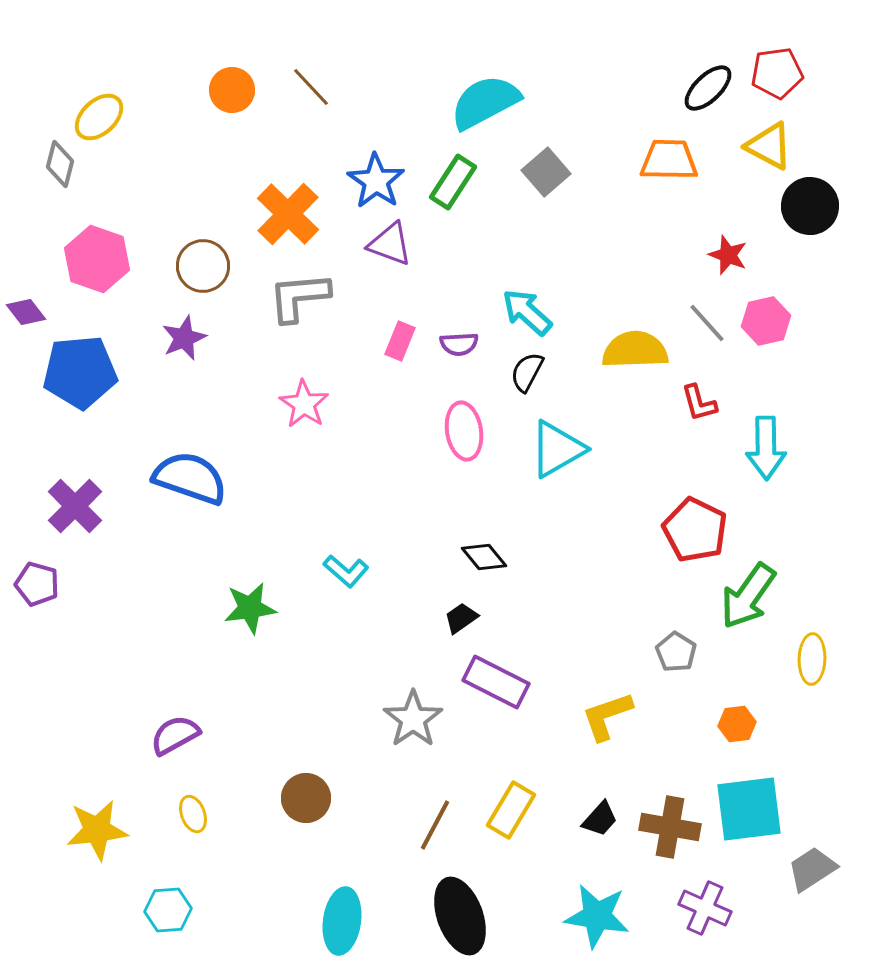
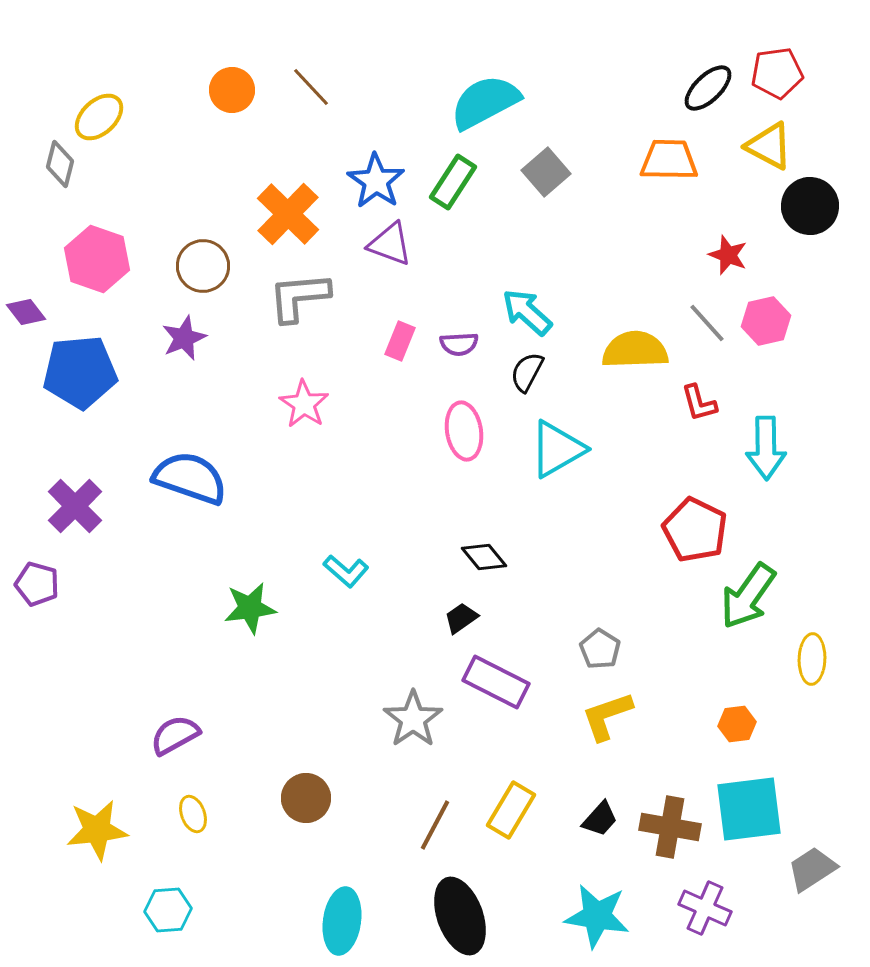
gray pentagon at (676, 652): moved 76 px left, 3 px up
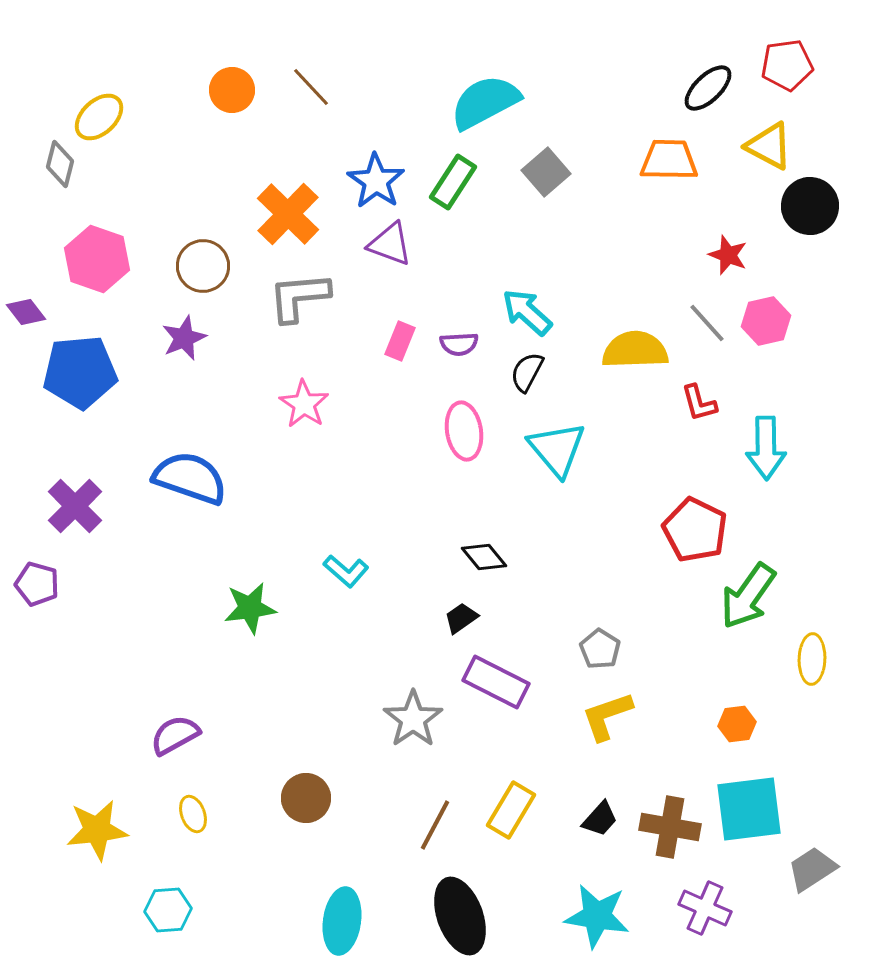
red pentagon at (777, 73): moved 10 px right, 8 px up
cyan triangle at (557, 449): rotated 40 degrees counterclockwise
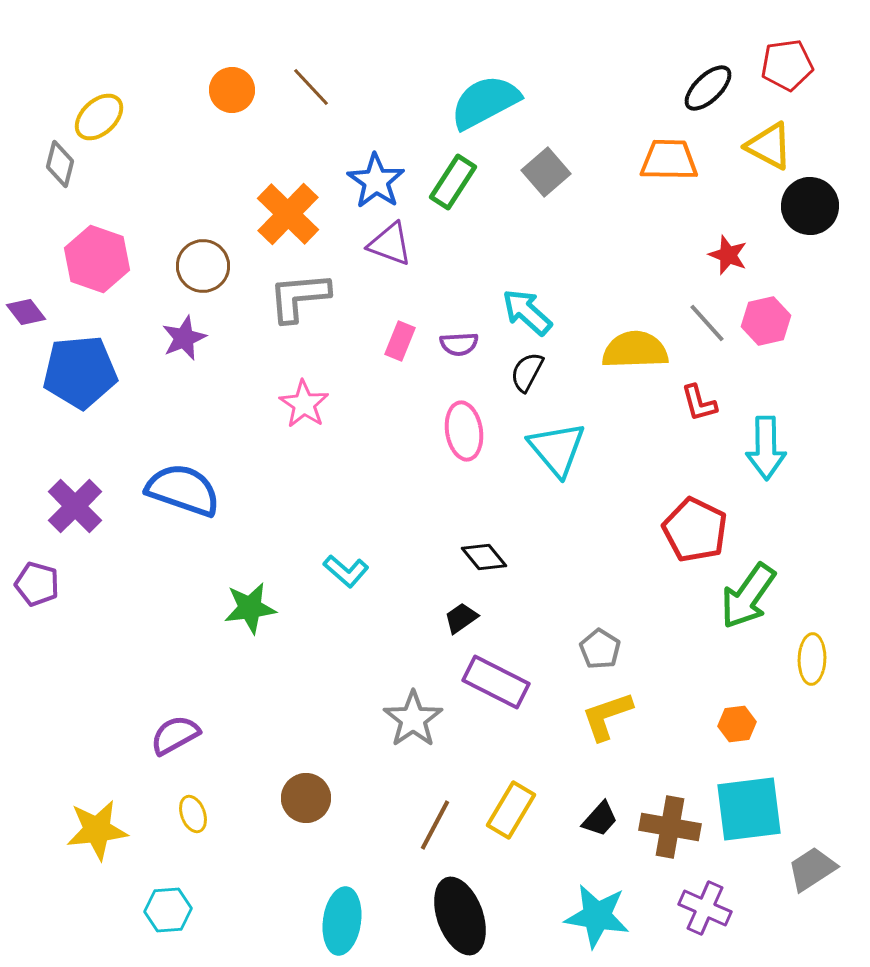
blue semicircle at (190, 478): moved 7 px left, 12 px down
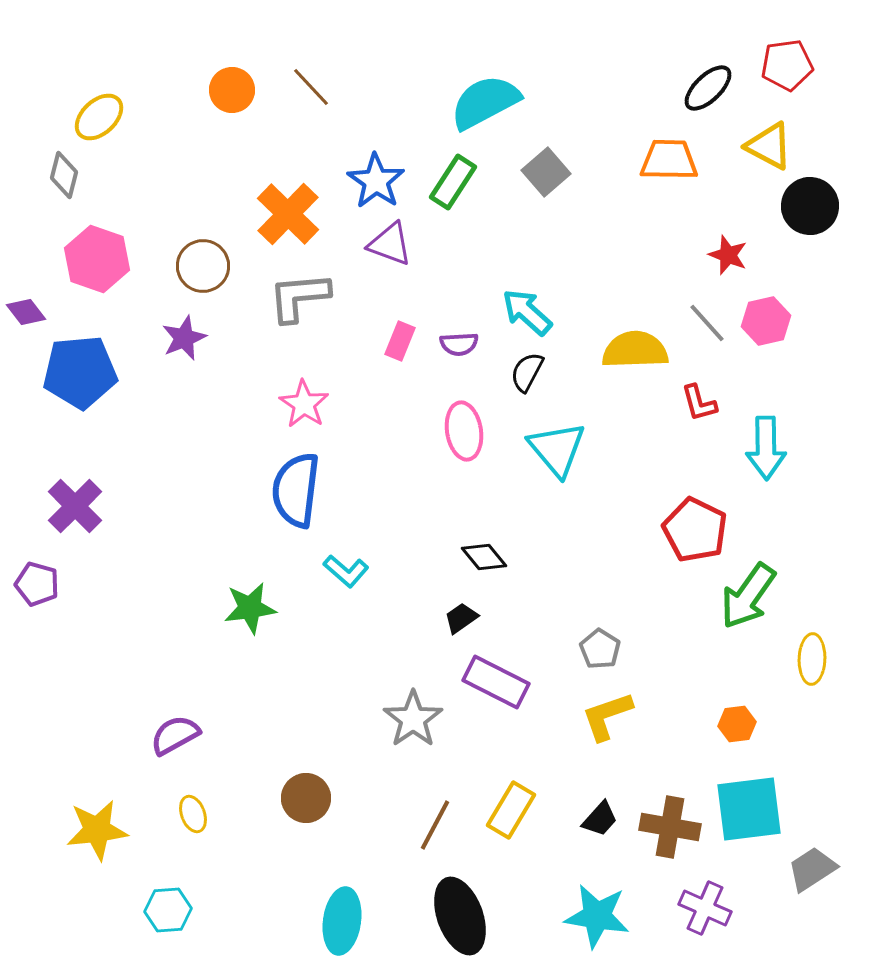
gray diamond at (60, 164): moved 4 px right, 11 px down
blue semicircle at (183, 490): moved 113 px right; rotated 102 degrees counterclockwise
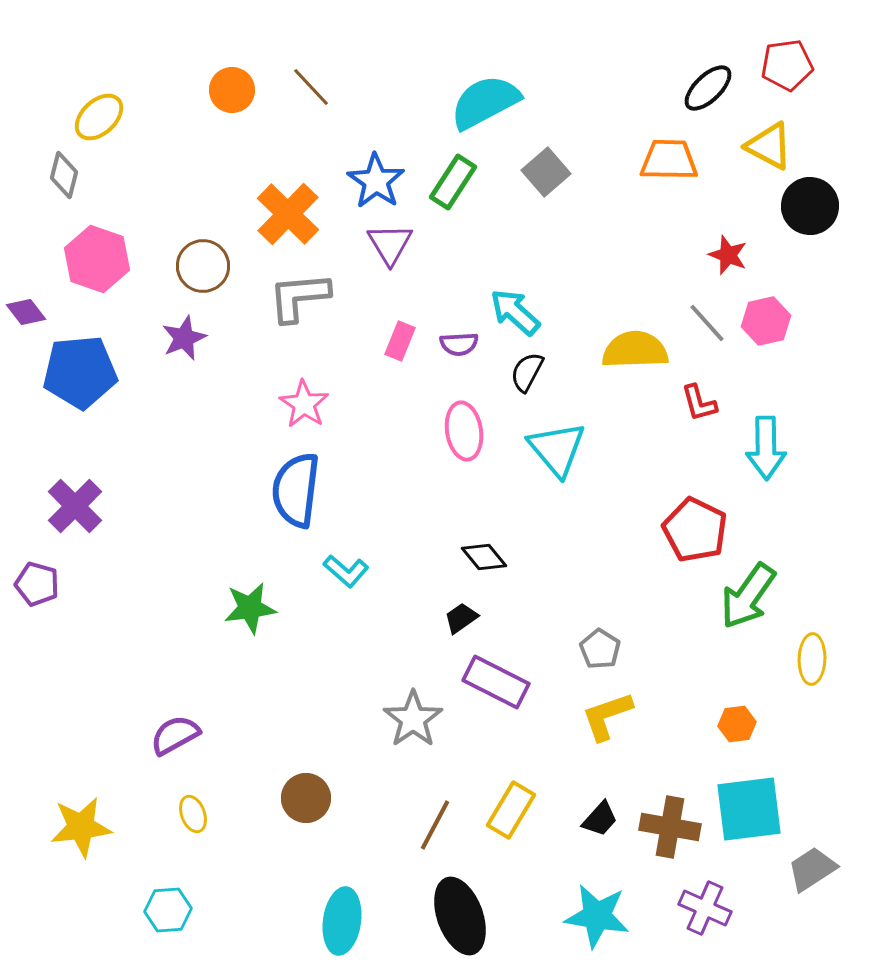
purple triangle at (390, 244): rotated 39 degrees clockwise
cyan arrow at (527, 312): moved 12 px left
yellow star at (97, 830): moved 16 px left, 3 px up
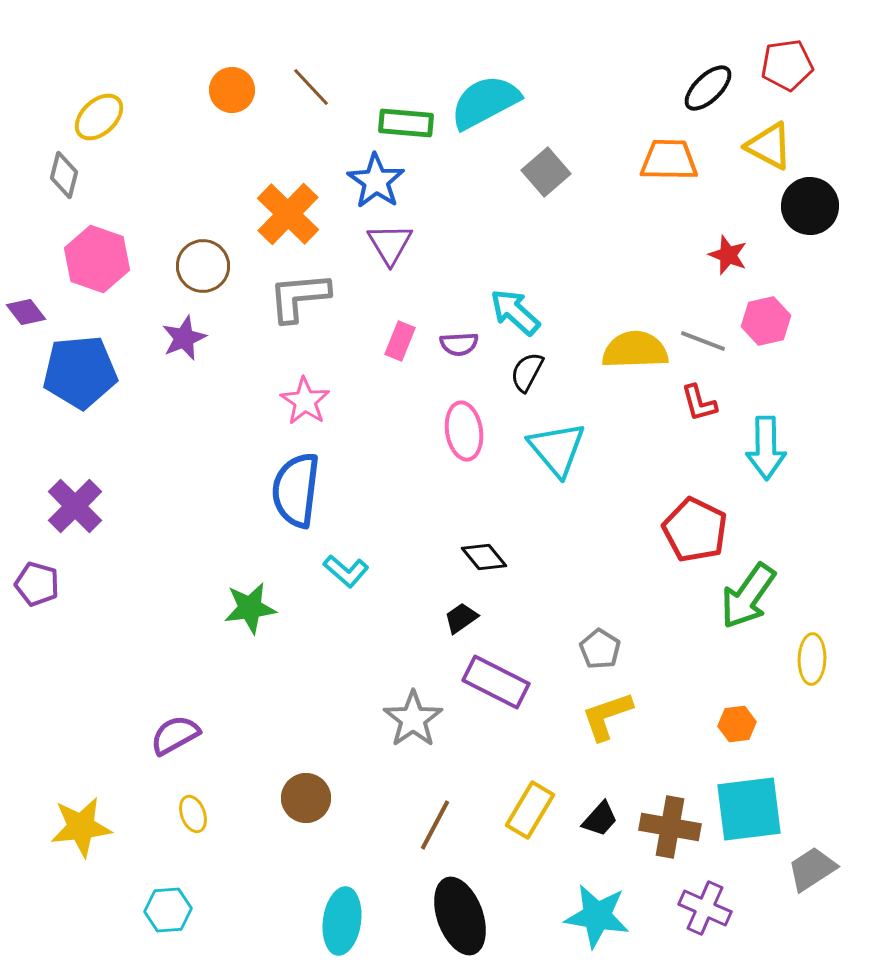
green rectangle at (453, 182): moved 47 px left, 59 px up; rotated 62 degrees clockwise
gray line at (707, 323): moved 4 px left, 18 px down; rotated 27 degrees counterclockwise
pink star at (304, 404): moved 1 px right, 3 px up
yellow rectangle at (511, 810): moved 19 px right
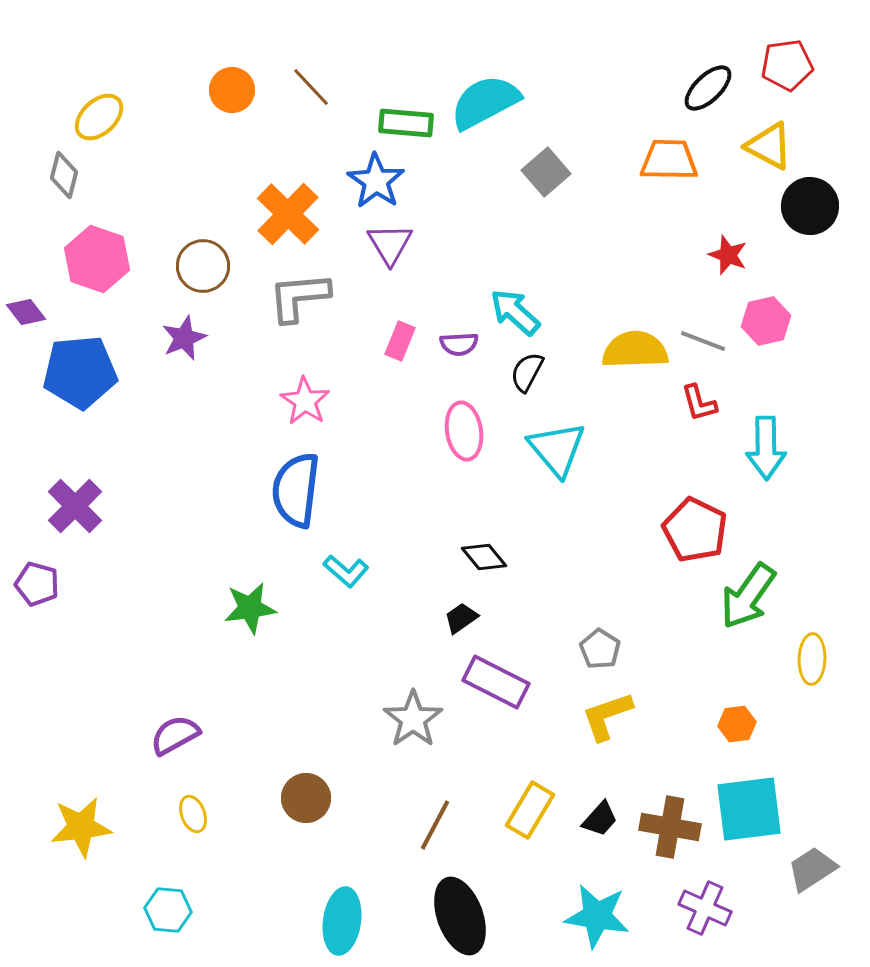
cyan hexagon at (168, 910): rotated 9 degrees clockwise
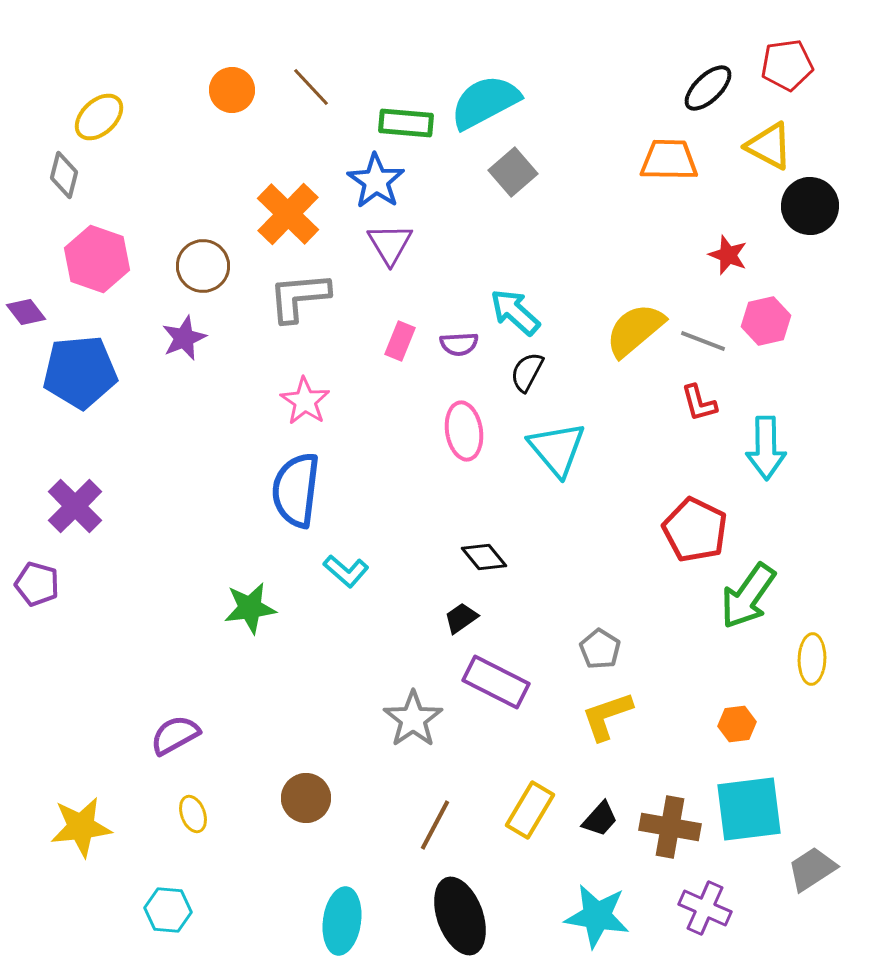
gray square at (546, 172): moved 33 px left
yellow semicircle at (635, 350): moved 20 px up; rotated 38 degrees counterclockwise
